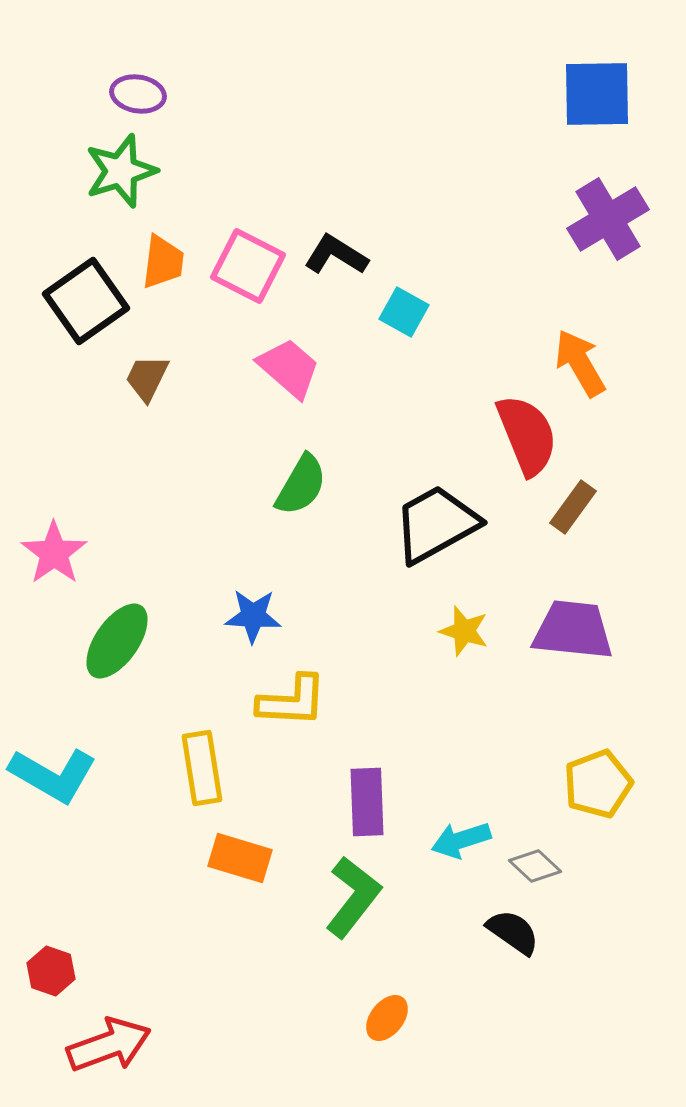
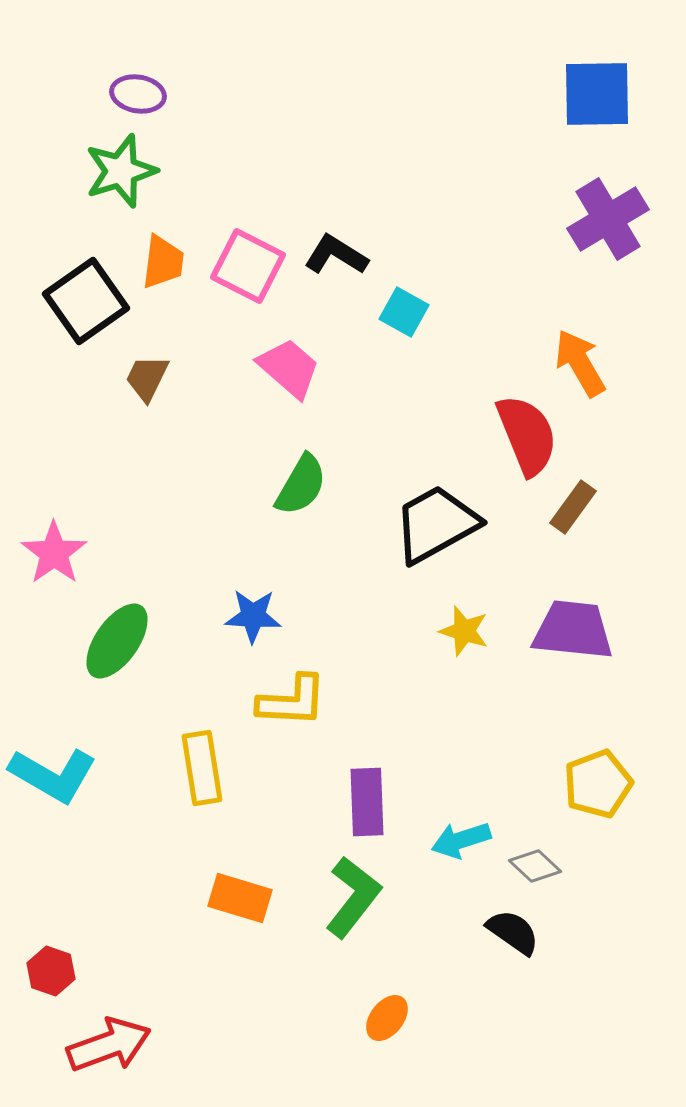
orange rectangle: moved 40 px down
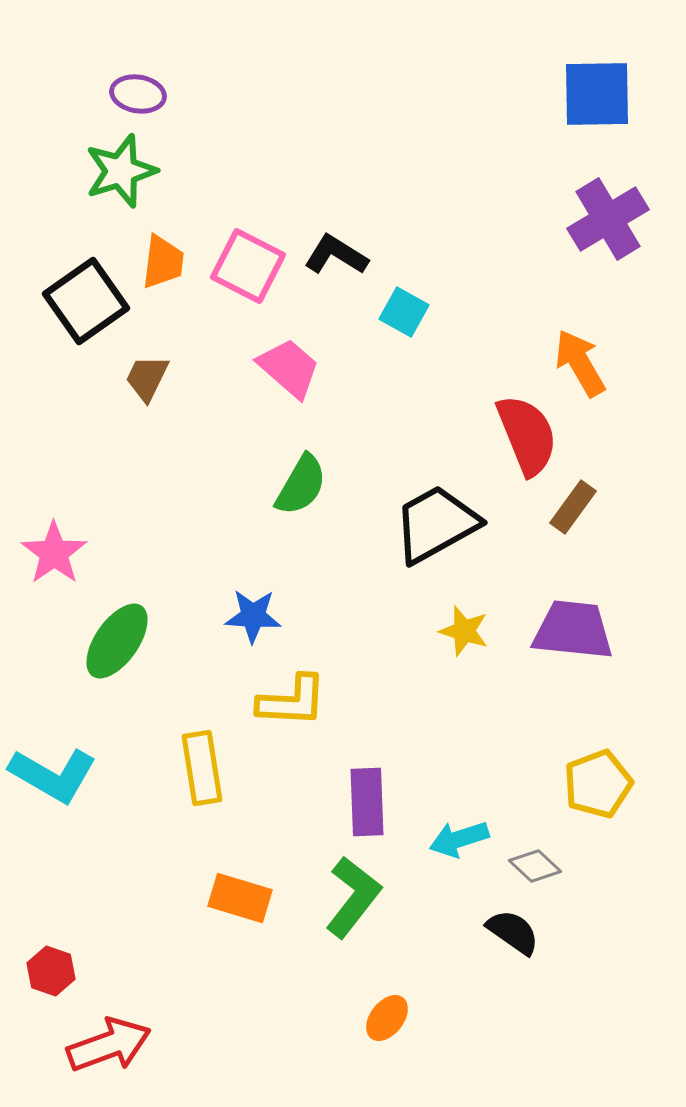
cyan arrow: moved 2 px left, 1 px up
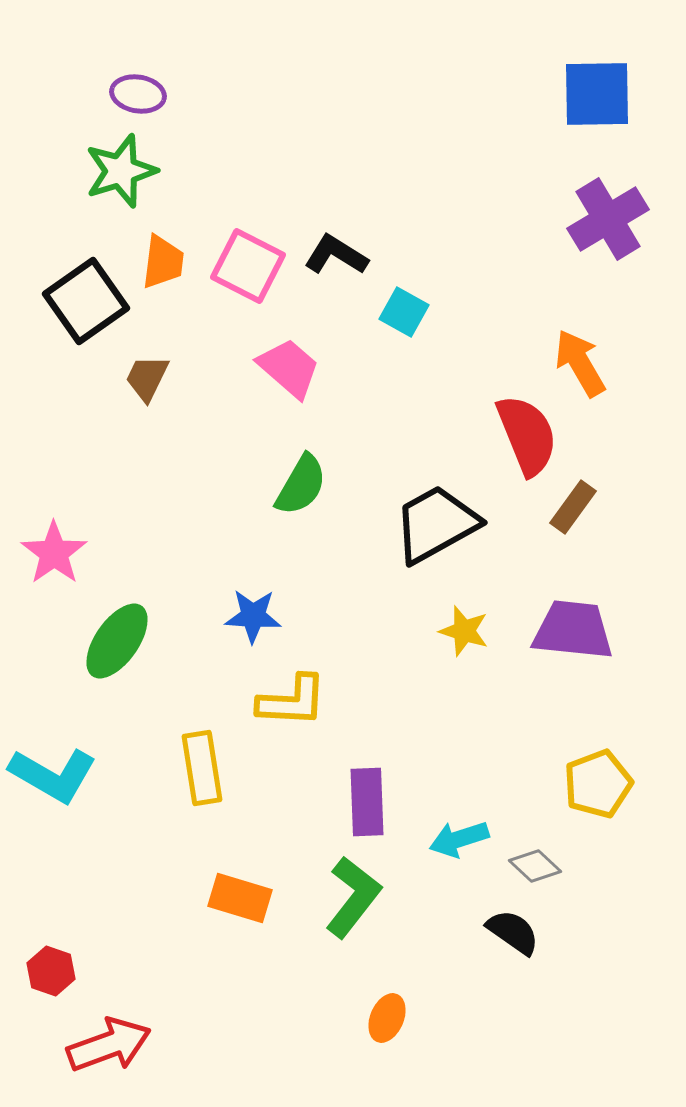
orange ellipse: rotated 15 degrees counterclockwise
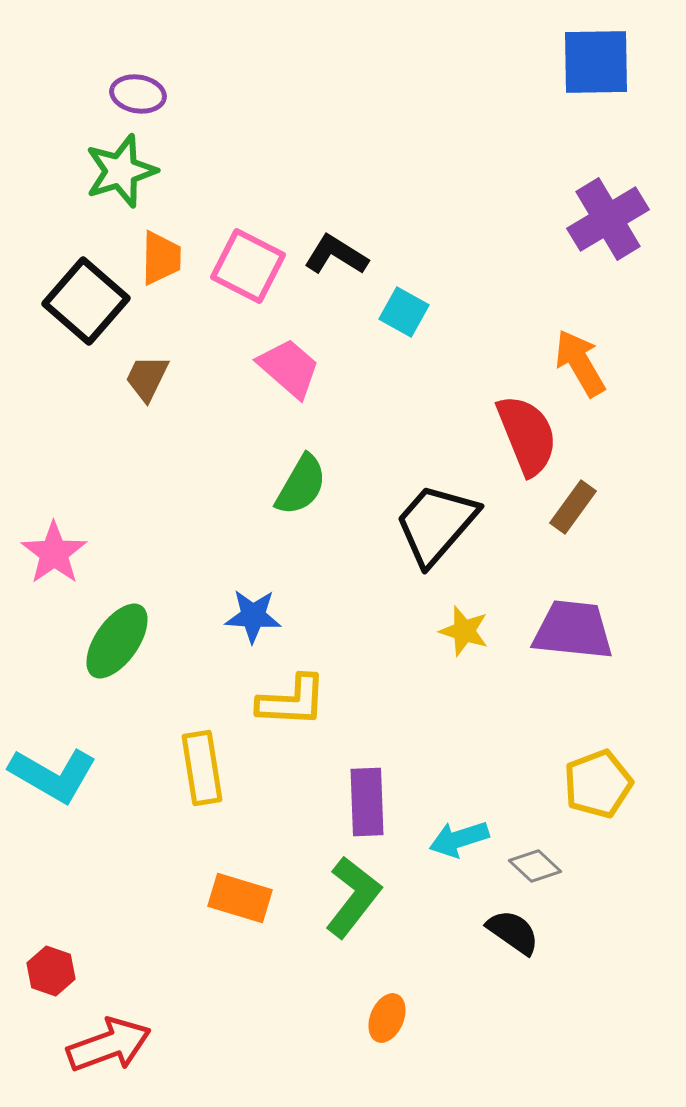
blue square: moved 1 px left, 32 px up
orange trapezoid: moved 2 px left, 4 px up; rotated 6 degrees counterclockwise
black square: rotated 14 degrees counterclockwise
black trapezoid: rotated 20 degrees counterclockwise
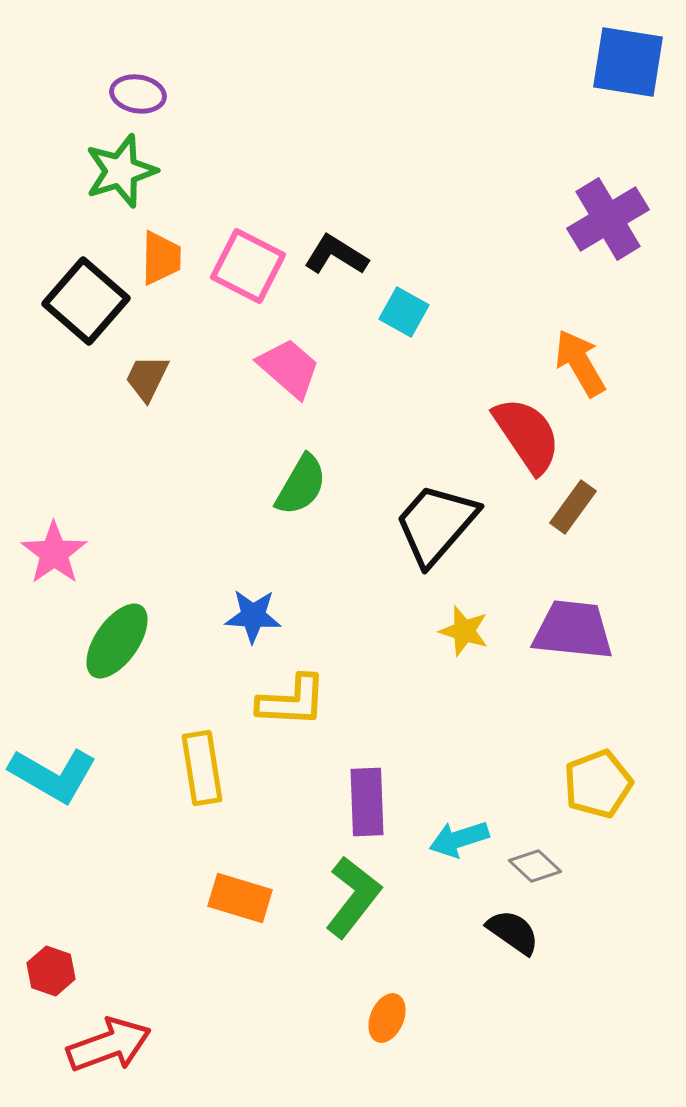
blue square: moved 32 px right; rotated 10 degrees clockwise
red semicircle: rotated 12 degrees counterclockwise
